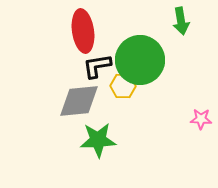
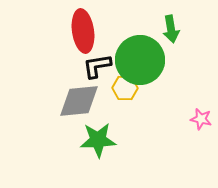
green arrow: moved 10 px left, 8 px down
yellow hexagon: moved 2 px right, 2 px down
pink star: rotated 10 degrees clockwise
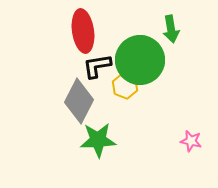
yellow hexagon: moved 2 px up; rotated 20 degrees clockwise
gray diamond: rotated 57 degrees counterclockwise
pink star: moved 10 px left, 22 px down
